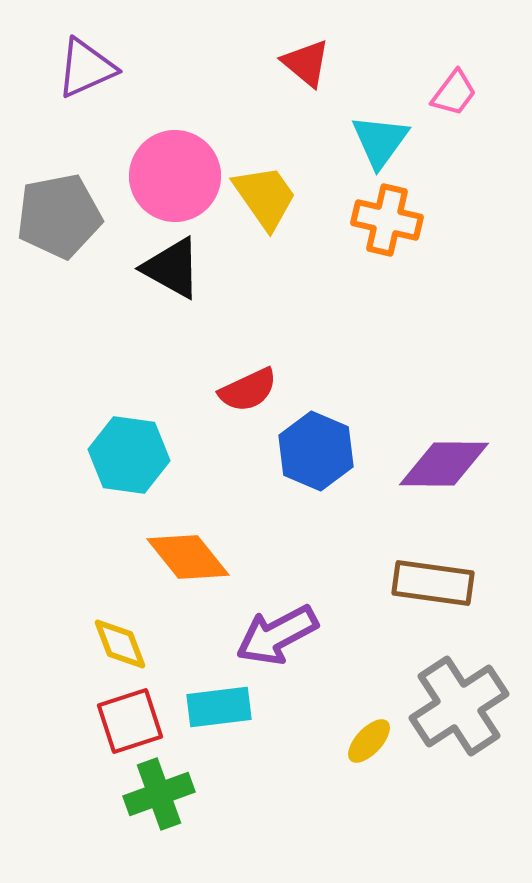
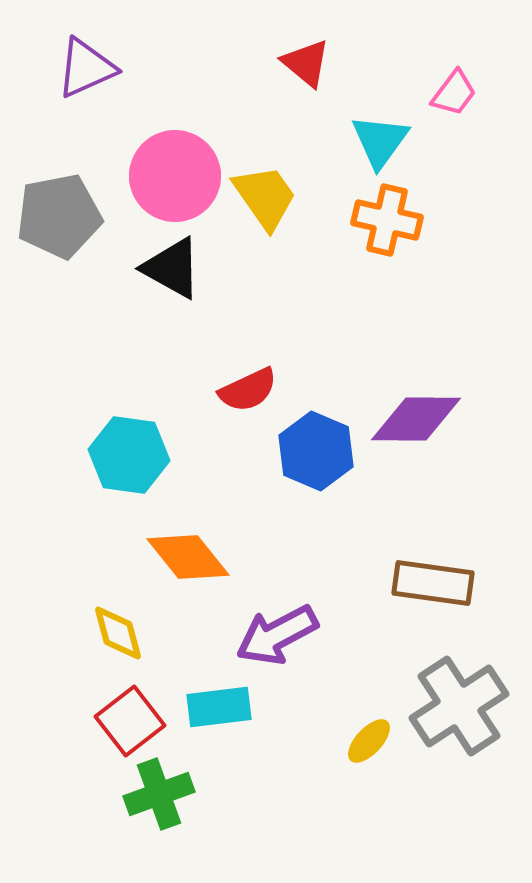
purple diamond: moved 28 px left, 45 px up
yellow diamond: moved 2 px left, 11 px up; rotated 6 degrees clockwise
red square: rotated 20 degrees counterclockwise
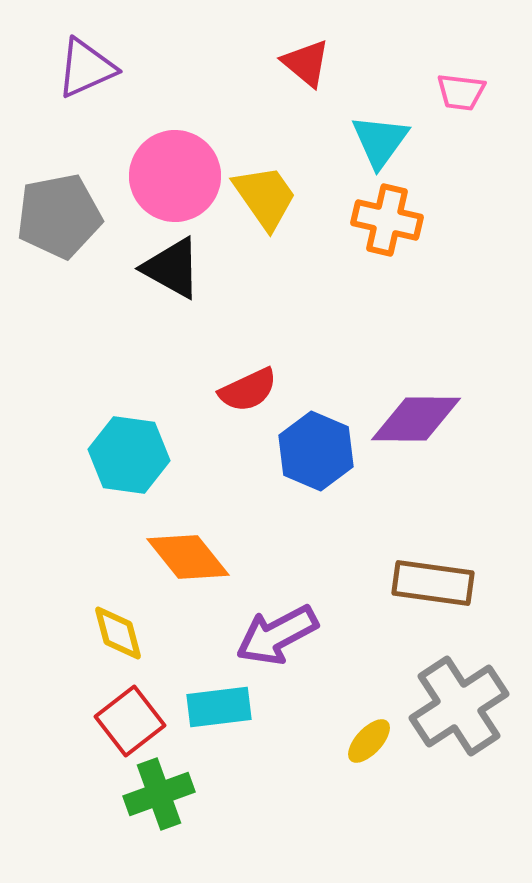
pink trapezoid: moved 7 px right, 1 px up; rotated 60 degrees clockwise
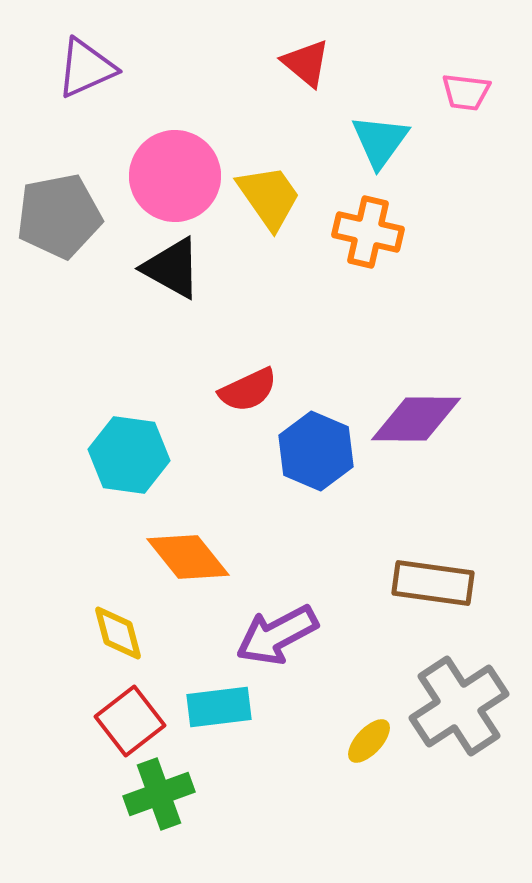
pink trapezoid: moved 5 px right
yellow trapezoid: moved 4 px right
orange cross: moved 19 px left, 12 px down
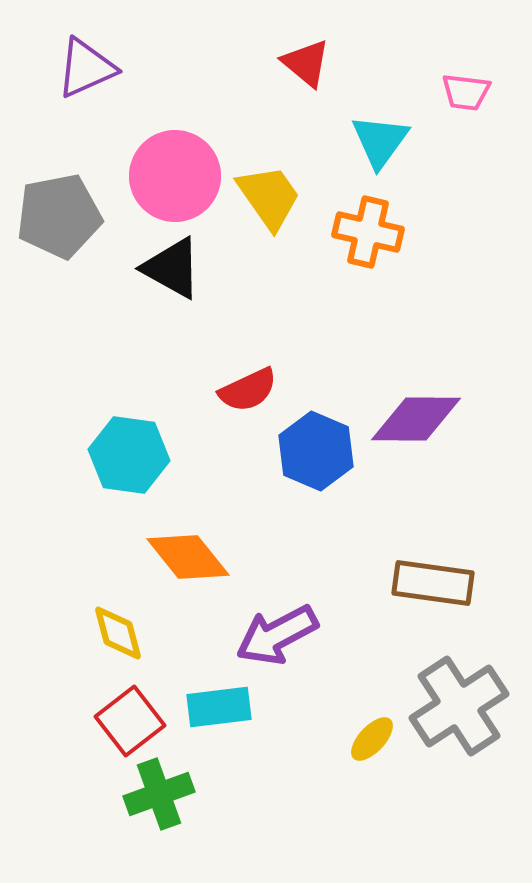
yellow ellipse: moved 3 px right, 2 px up
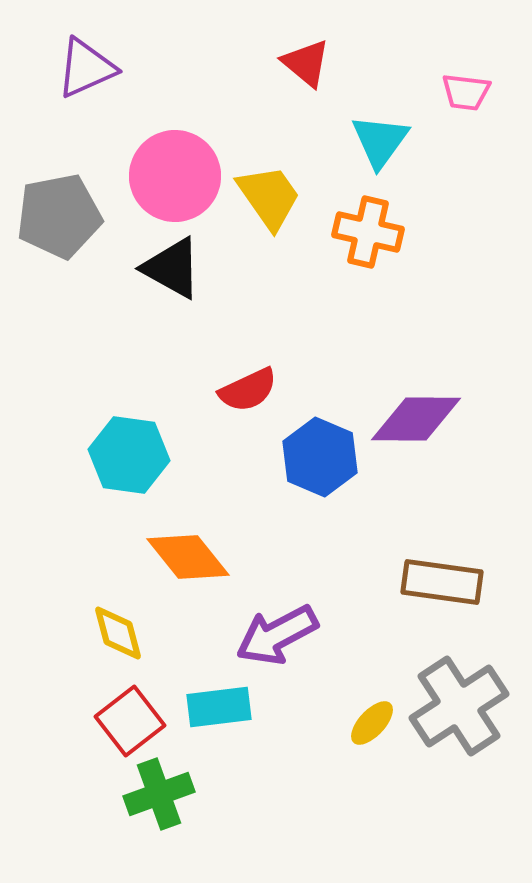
blue hexagon: moved 4 px right, 6 px down
brown rectangle: moved 9 px right, 1 px up
yellow ellipse: moved 16 px up
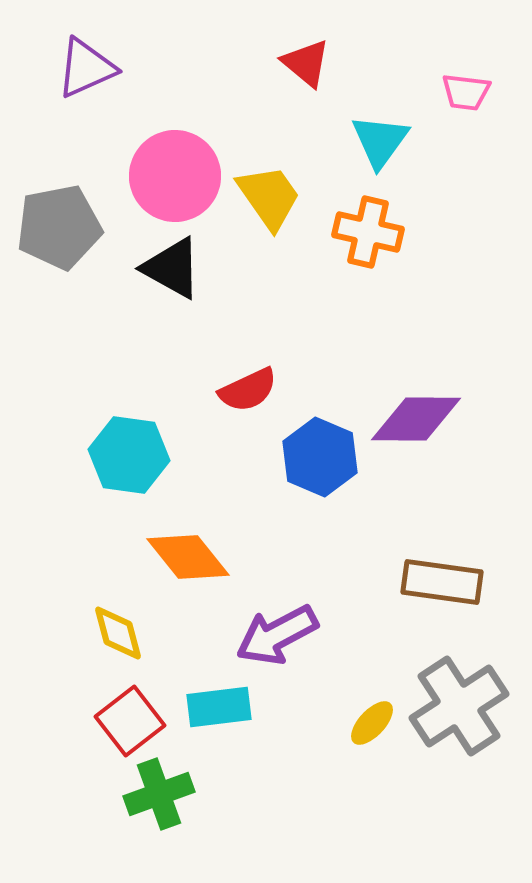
gray pentagon: moved 11 px down
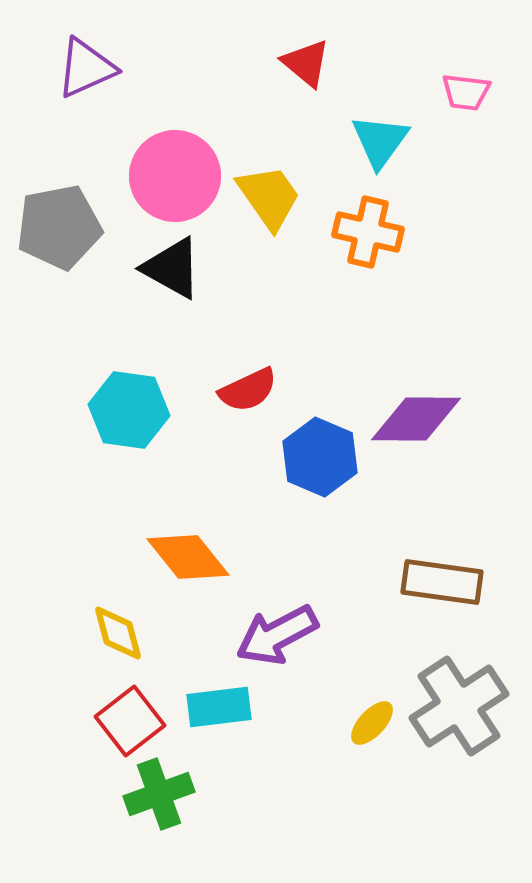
cyan hexagon: moved 45 px up
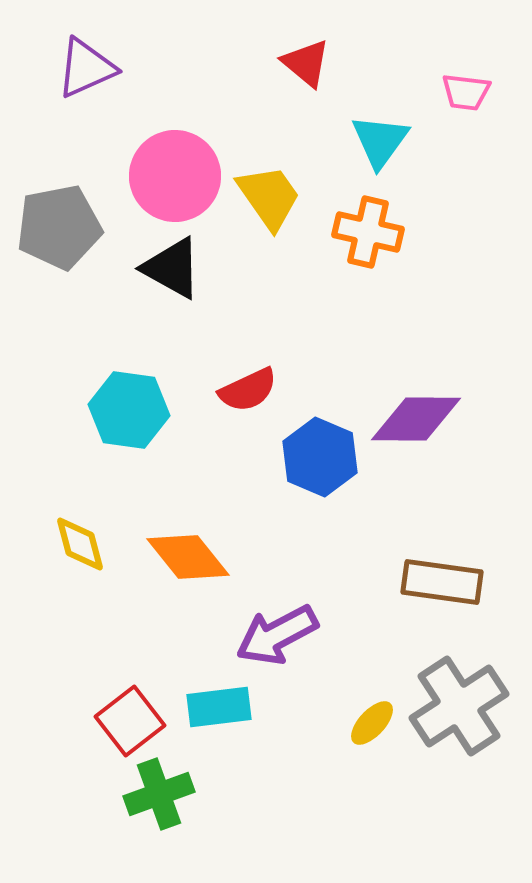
yellow diamond: moved 38 px left, 89 px up
